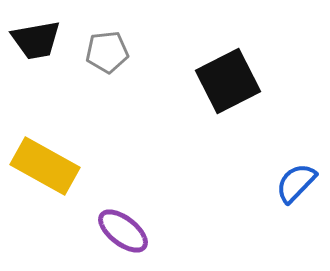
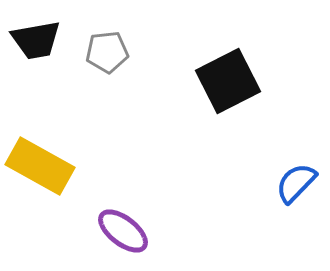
yellow rectangle: moved 5 px left
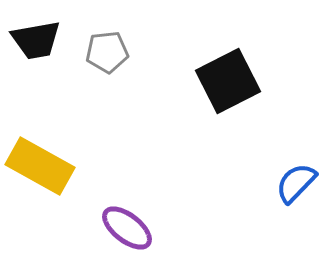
purple ellipse: moved 4 px right, 3 px up
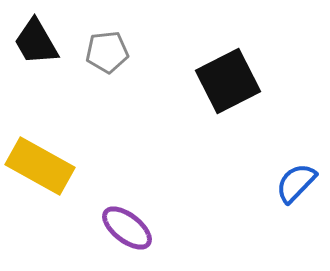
black trapezoid: moved 2 px down; rotated 70 degrees clockwise
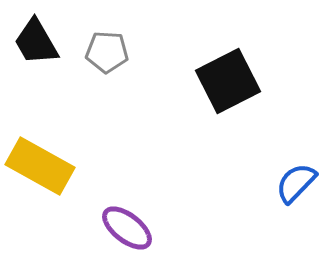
gray pentagon: rotated 9 degrees clockwise
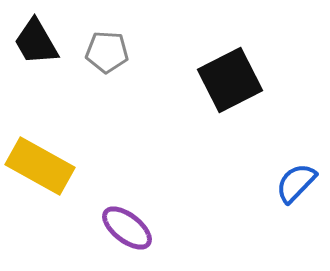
black square: moved 2 px right, 1 px up
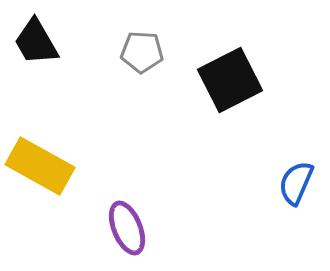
gray pentagon: moved 35 px right
blue semicircle: rotated 21 degrees counterclockwise
purple ellipse: rotated 30 degrees clockwise
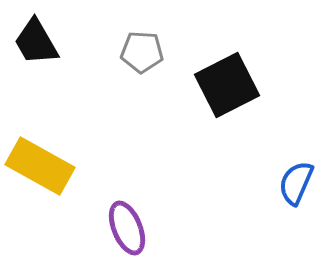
black square: moved 3 px left, 5 px down
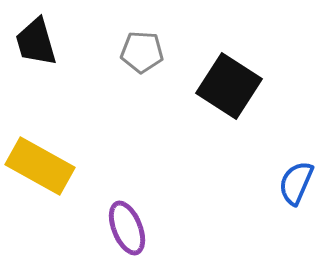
black trapezoid: rotated 14 degrees clockwise
black square: moved 2 px right, 1 px down; rotated 30 degrees counterclockwise
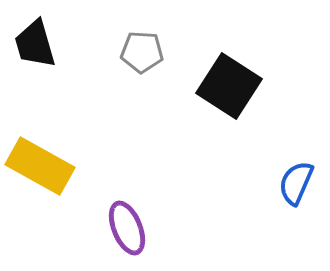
black trapezoid: moved 1 px left, 2 px down
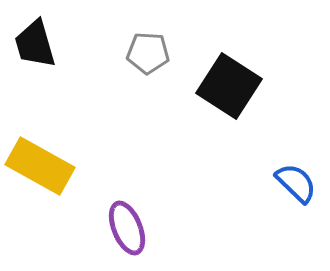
gray pentagon: moved 6 px right, 1 px down
blue semicircle: rotated 111 degrees clockwise
